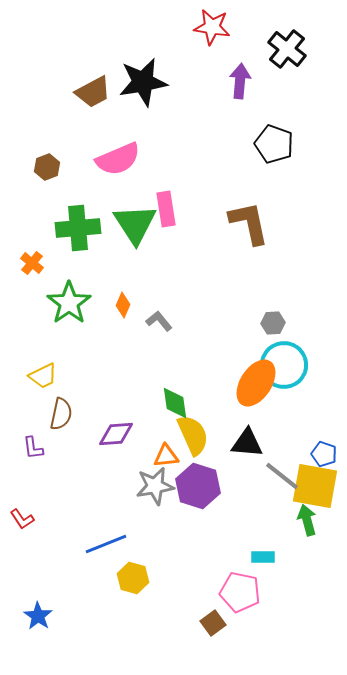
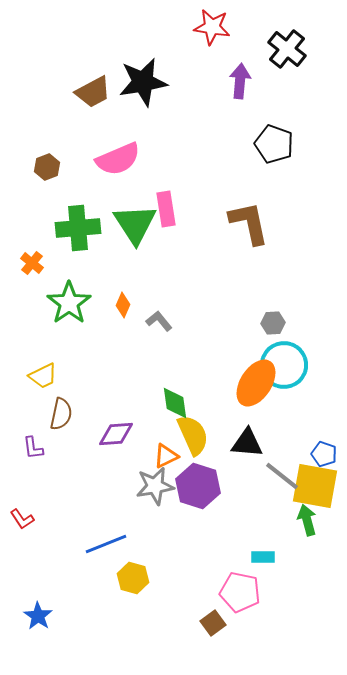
orange triangle: rotated 20 degrees counterclockwise
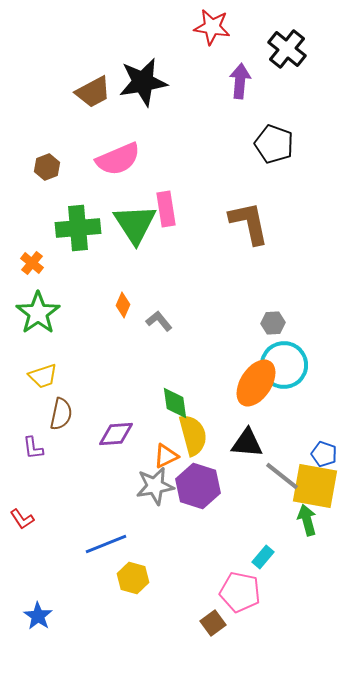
green star: moved 31 px left, 10 px down
yellow trapezoid: rotated 8 degrees clockwise
yellow semicircle: rotated 9 degrees clockwise
cyan rectangle: rotated 50 degrees counterclockwise
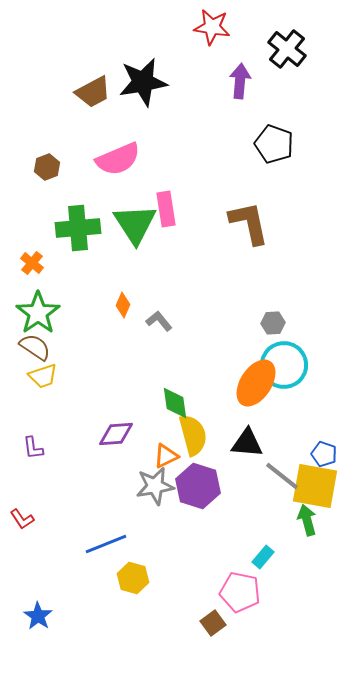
brown semicircle: moved 26 px left, 67 px up; rotated 68 degrees counterclockwise
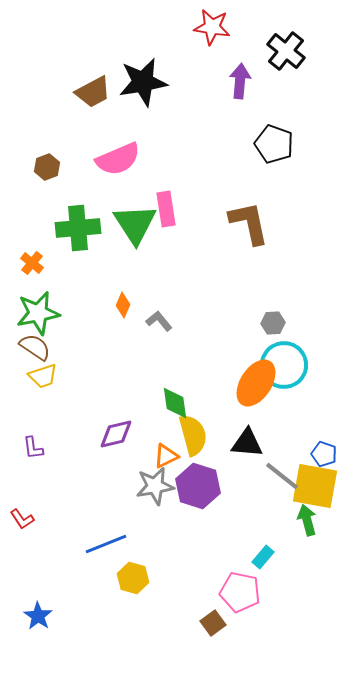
black cross: moved 1 px left, 2 px down
green star: rotated 24 degrees clockwise
purple diamond: rotated 9 degrees counterclockwise
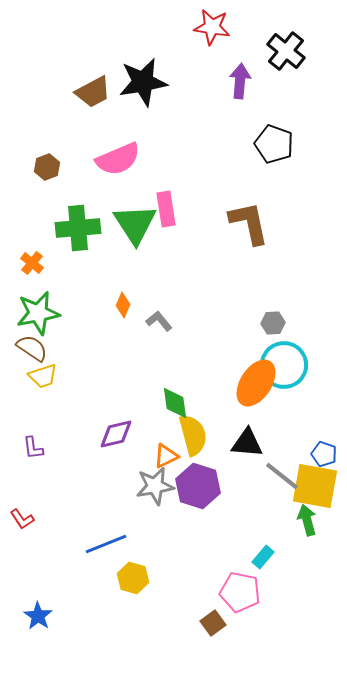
brown semicircle: moved 3 px left, 1 px down
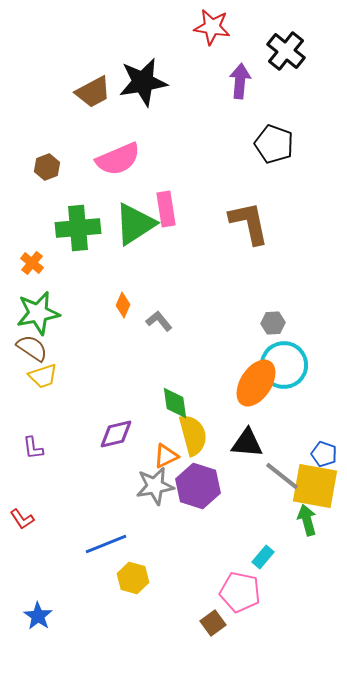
green triangle: rotated 30 degrees clockwise
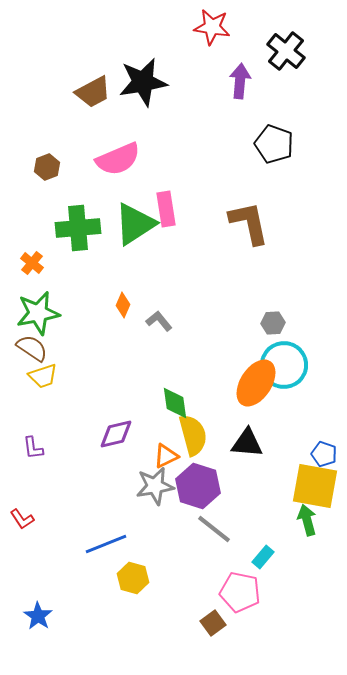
gray line: moved 68 px left, 53 px down
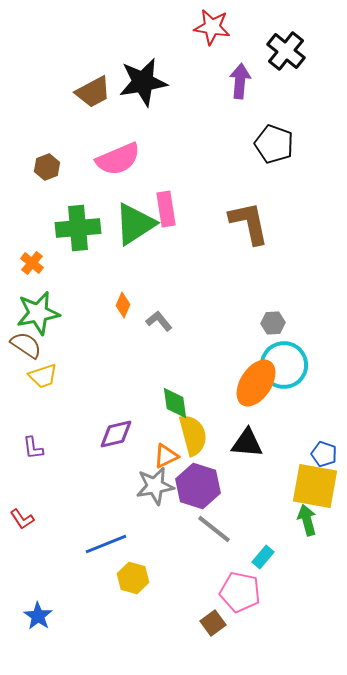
brown semicircle: moved 6 px left, 3 px up
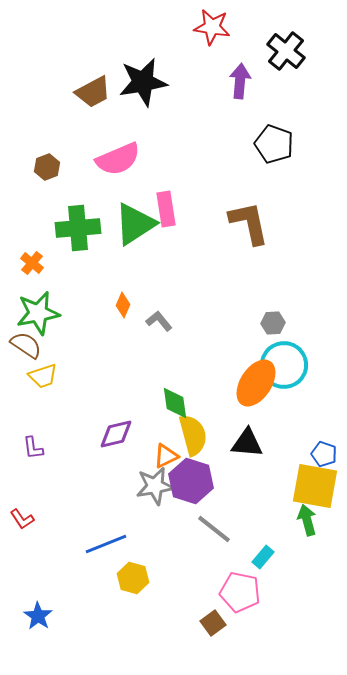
purple hexagon: moved 7 px left, 5 px up
